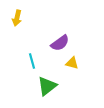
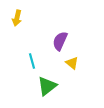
purple semicircle: moved 2 px up; rotated 150 degrees clockwise
yellow triangle: rotated 24 degrees clockwise
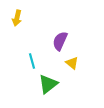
green triangle: moved 1 px right, 2 px up
